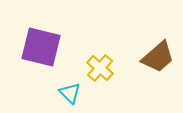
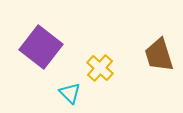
purple square: rotated 24 degrees clockwise
brown trapezoid: moved 1 px right, 2 px up; rotated 114 degrees clockwise
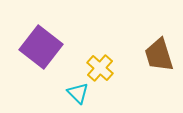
cyan triangle: moved 8 px right
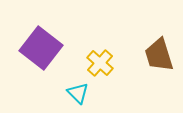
purple square: moved 1 px down
yellow cross: moved 5 px up
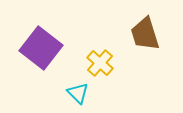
brown trapezoid: moved 14 px left, 21 px up
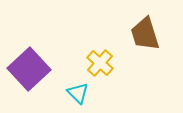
purple square: moved 12 px left, 21 px down; rotated 9 degrees clockwise
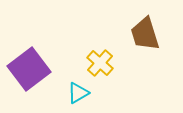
purple square: rotated 6 degrees clockwise
cyan triangle: rotated 45 degrees clockwise
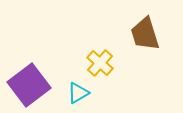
purple square: moved 16 px down
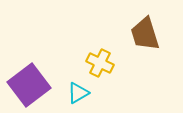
yellow cross: rotated 16 degrees counterclockwise
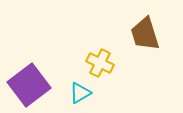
cyan triangle: moved 2 px right
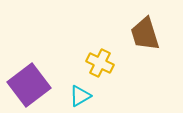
cyan triangle: moved 3 px down
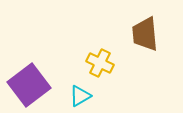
brown trapezoid: rotated 12 degrees clockwise
